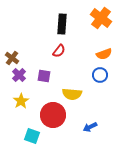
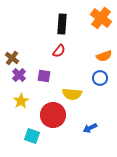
orange semicircle: moved 2 px down
blue circle: moved 3 px down
blue arrow: moved 1 px down
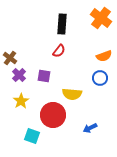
brown cross: moved 2 px left
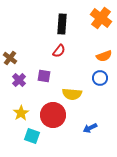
purple cross: moved 5 px down
yellow star: moved 12 px down
